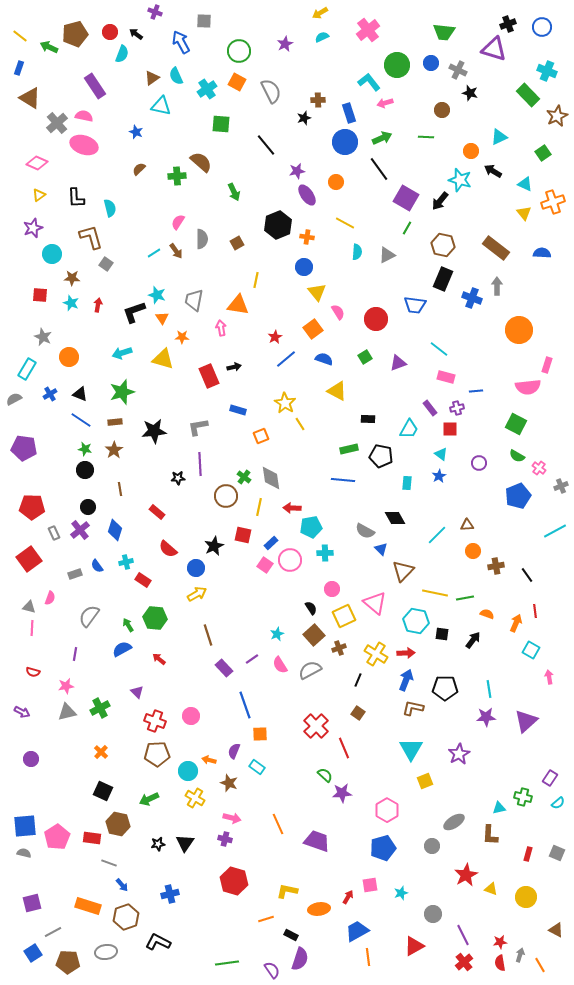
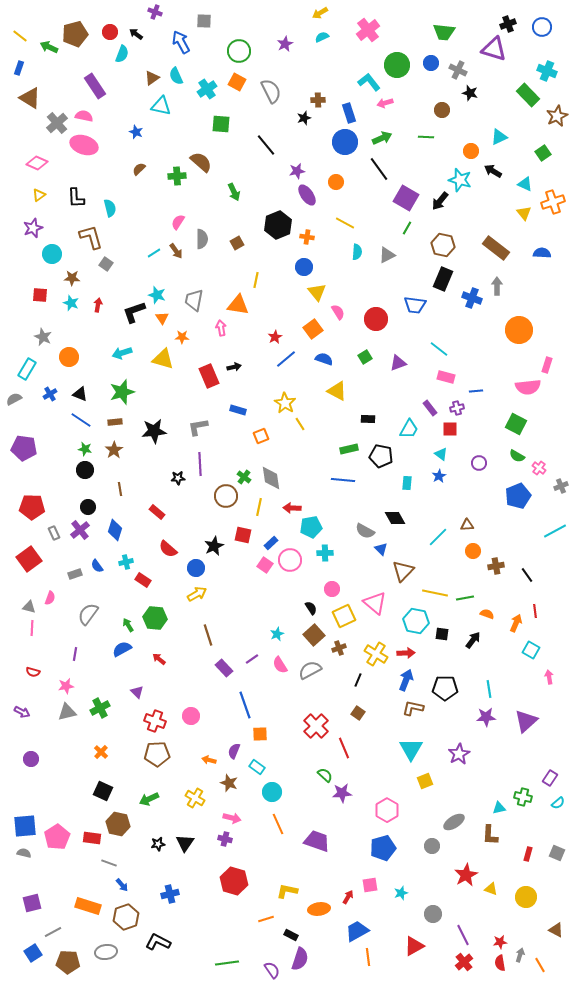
cyan line at (437, 535): moved 1 px right, 2 px down
gray semicircle at (89, 616): moved 1 px left, 2 px up
cyan circle at (188, 771): moved 84 px right, 21 px down
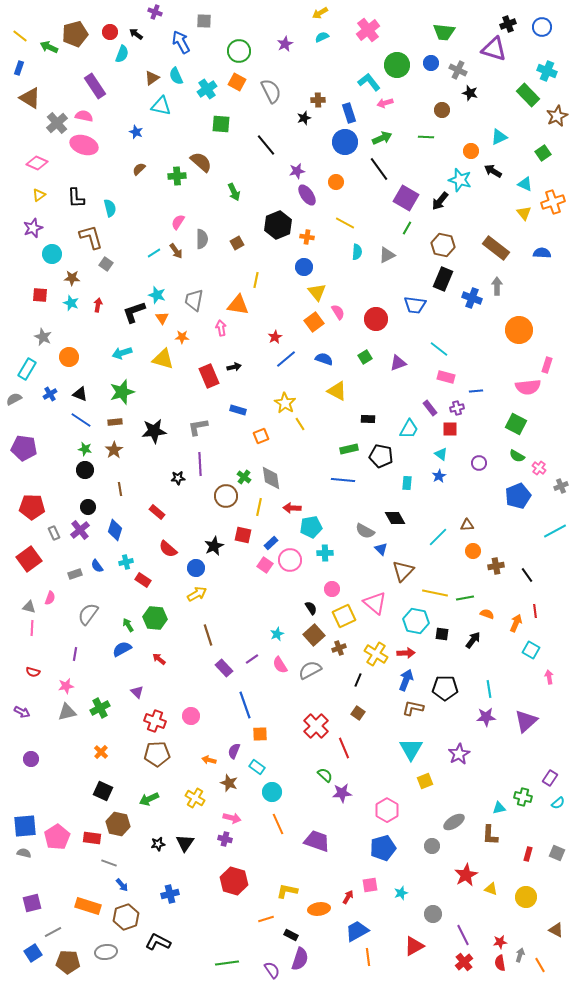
orange square at (313, 329): moved 1 px right, 7 px up
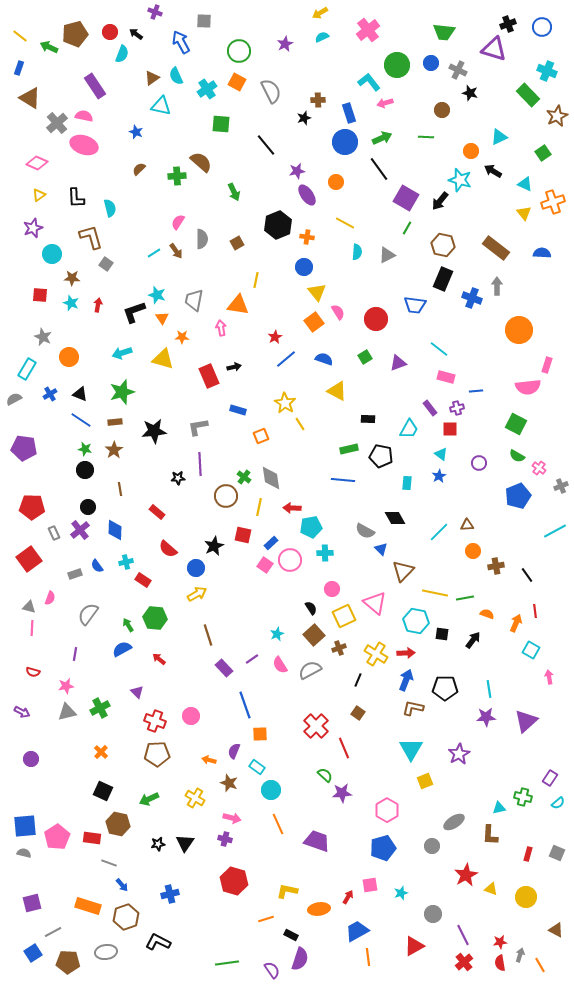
blue diamond at (115, 530): rotated 15 degrees counterclockwise
cyan line at (438, 537): moved 1 px right, 5 px up
cyan circle at (272, 792): moved 1 px left, 2 px up
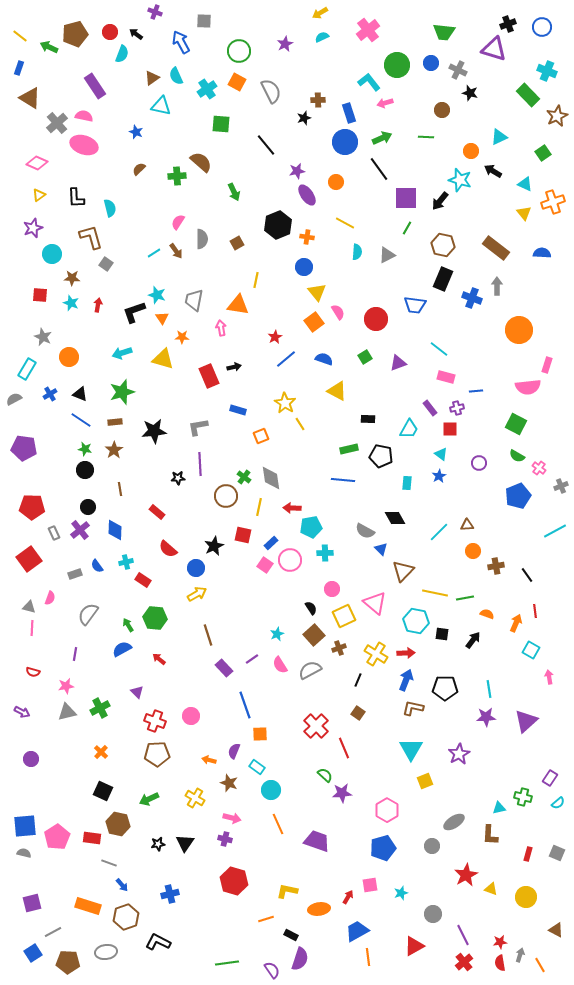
purple square at (406, 198): rotated 30 degrees counterclockwise
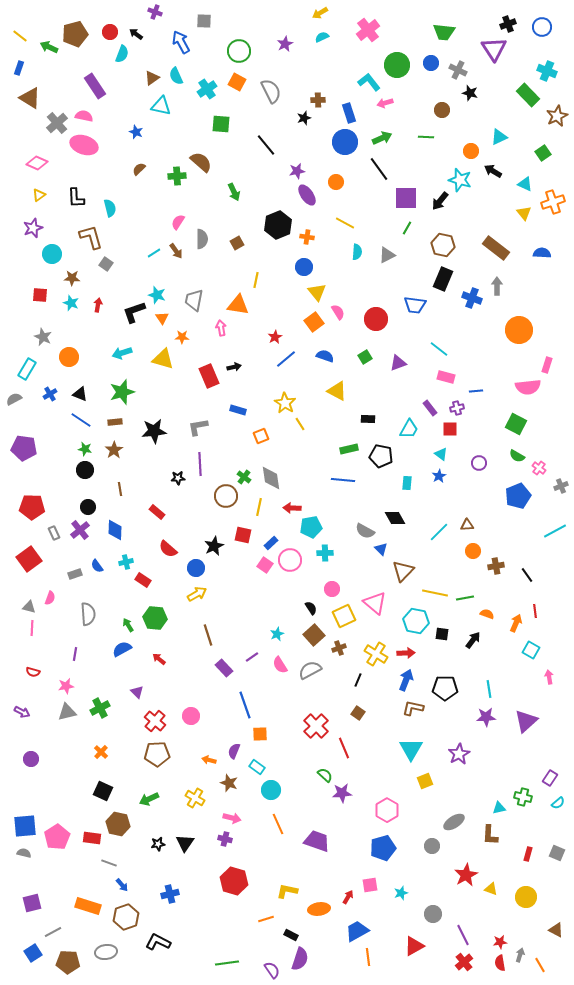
purple triangle at (494, 49): rotated 40 degrees clockwise
blue semicircle at (324, 359): moved 1 px right, 3 px up
gray semicircle at (88, 614): rotated 140 degrees clockwise
purple line at (252, 659): moved 2 px up
red cross at (155, 721): rotated 20 degrees clockwise
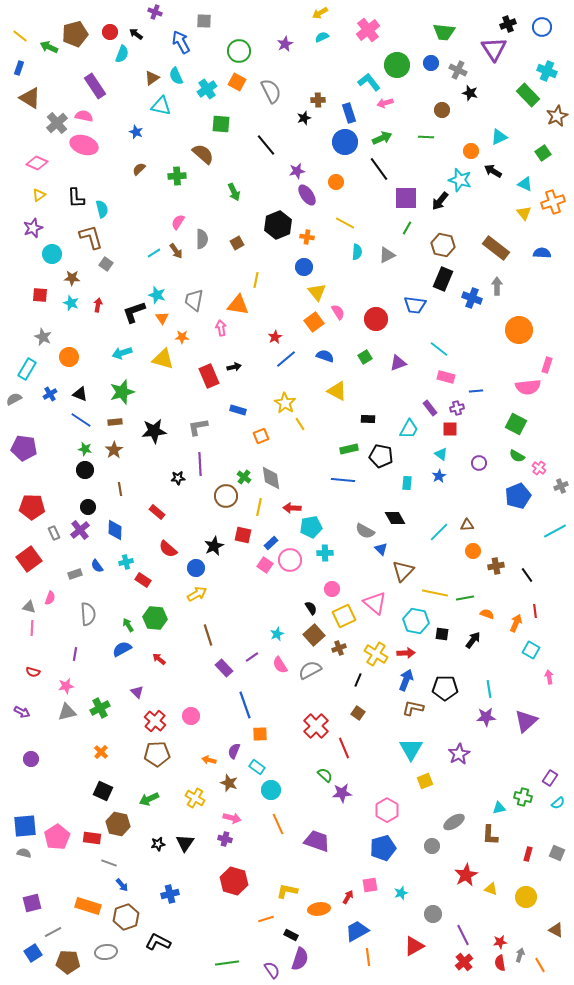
brown semicircle at (201, 162): moved 2 px right, 8 px up
cyan semicircle at (110, 208): moved 8 px left, 1 px down
